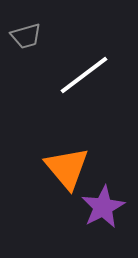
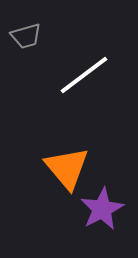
purple star: moved 1 px left, 2 px down
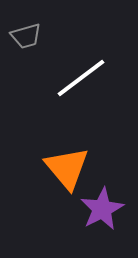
white line: moved 3 px left, 3 px down
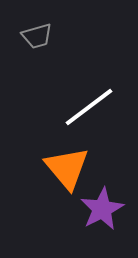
gray trapezoid: moved 11 px right
white line: moved 8 px right, 29 px down
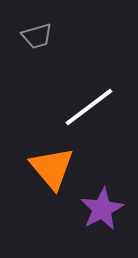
orange triangle: moved 15 px left
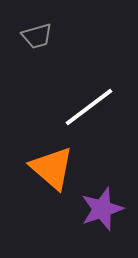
orange triangle: rotated 9 degrees counterclockwise
purple star: rotated 9 degrees clockwise
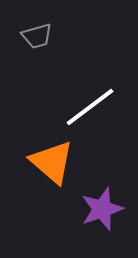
white line: moved 1 px right
orange triangle: moved 6 px up
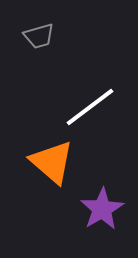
gray trapezoid: moved 2 px right
purple star: rotated 12 degrees counterclockwise
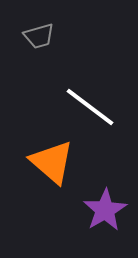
white line: rotated 74 degrees clockwise
purple star: moved 3 px right, 1 px down
